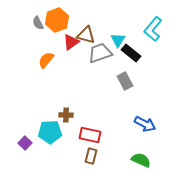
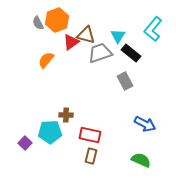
cyan triangle: moved 4 px up
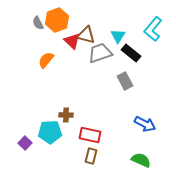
red triangle: moved 1 px right, 1 px up; rotated 42 degrees counterclockwise
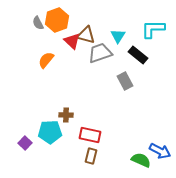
cyan L-shape: rotated 50 degrees clockwise
black rectangle: moved 7 px right, 2 px down
blue arrow: moved 15 px right, 27 px down
